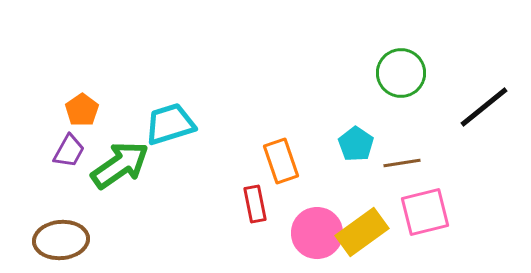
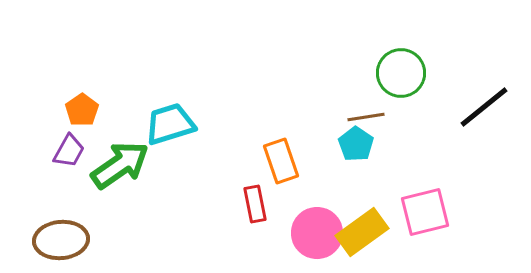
brown line: moved 36 px left, 46 px up
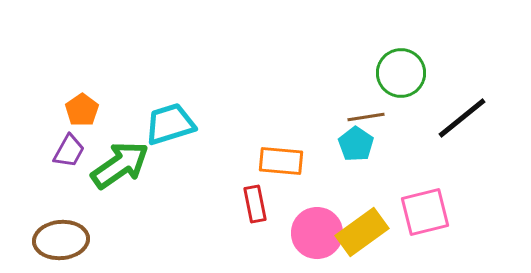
black line: moved 22 px left, 11 px down
orange rectangle: rotated 66 degrees counterclockwise
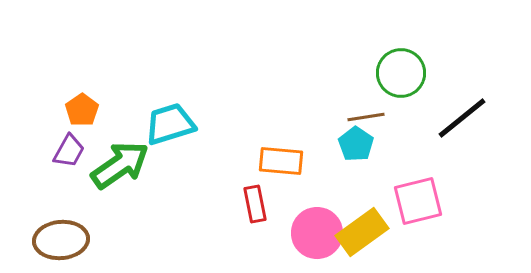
pink square: moved 7 px left, 11 px up
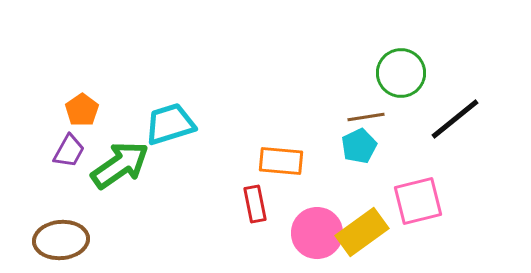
black line: moved 7 px left, 1 px down
cyan pentagon: moved 3 px right, 2 px down; rotated 12 degrees clockwise
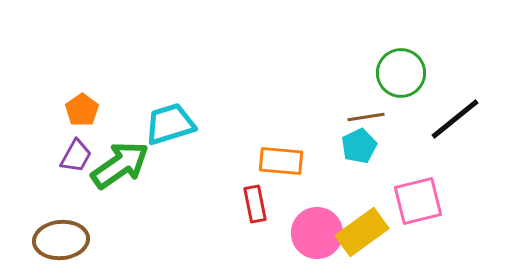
purple trapezoid: moved 7 px right, 5 px down
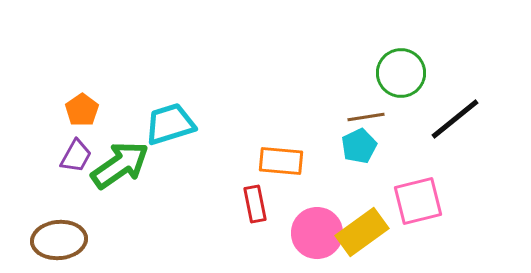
brown ellipse: moved 2 px left
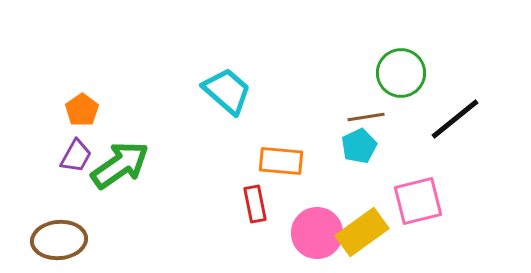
cyan trapezoid: moved 57 px right, 33 px up; rotated 58 degrees clockwise
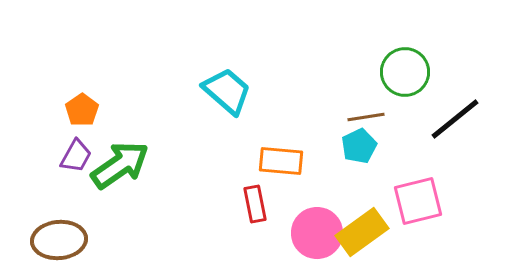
green circle: moved 4 px right, 1 px up
